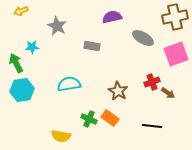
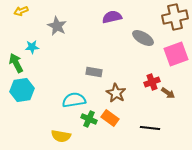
gray rectangle: moved 2 px right, 26 px down
cyan semicircle: moved 5 px right, 16 px down
brown star: moved 2 px left, 2 px down
black line: moved 2 px left, 2 px down
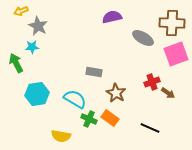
brown cross: moved 3 px left, 6 px down; rotated 15 degrees clockwise
gray star: moved 19 px left
cyan hexagon: moved 15 px right, 4 px down
cyan semicircle: moved 1 px right, 1 px up; rotated 40 degrees clockwise
black line: rotated 18 degrees clockwise
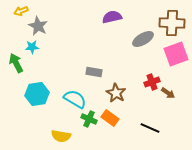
gray ellipse: moved 1 px down; rotated 60 degrees counterclockwise
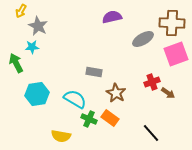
yellow arrow: rotated 40 degrees counterclockwise
black line: moved 1 px right, 5 px down; rotated 24 degrees clockwise
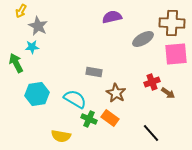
pink square: rotated 15 degrees clockwise
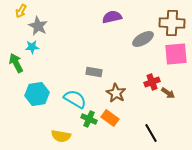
black line: rotated 12 degrees clockwise
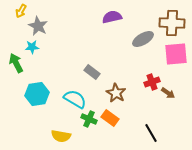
gray rectangle: moved 2 px left; rotated 28 degrees clockwise
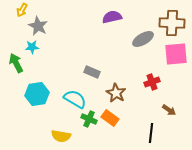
yellow arrow: moved 1 px right, 1 px up
gray rectangle: rotated 14 degrees counterclockwise
brown arrow: moved 1 px right, 17 px down
black line: rotated 36 degrees clockwise
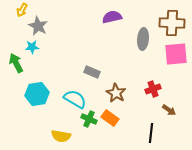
gray ellipse: rotated 55 degrees counterclockwise
red cross: moved 1 px right, 7 px down
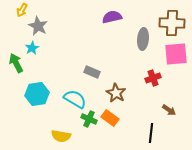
cyan star: moved 1 px down; rotated 24 degrees counterclockwise
red cross: moved 11 px up
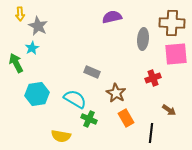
yellow arrow: moved 2 px left, 4 px down; rotated 32 degrees counterclockwise
orange rectangle: moved 16 px right; rotated 24 degrees clockwise
